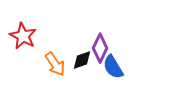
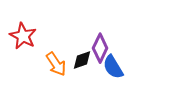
orange arrow: moved 1 px right
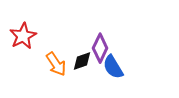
red star: rotated 16 degrees clockwise
black diamond: moved 1 px down
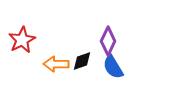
red star: moved 1 px left, 4 px down
purple diamond: moved 8 px right, 7 px up
orange arrow: rotated 125 degrees clockwise
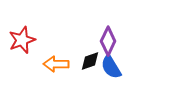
red star: rotated 8 degrees clockwise
black diamond: moved 8 px right
blue semicircle: moved 2 px left
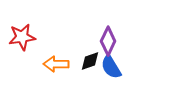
red star: moved 3 px up; rotated 12 degrees clockwise
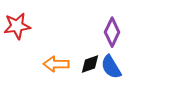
red star: moved 5 px left, 11 px up
purple diamond: moved 4 px right, 9 px up
black diamond: moved 3 px down
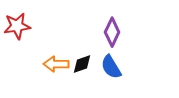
black diamond: moved 8 px left
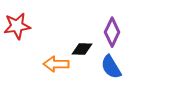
black diamond: moved 15 px up; rotated 20 degrees clockwise
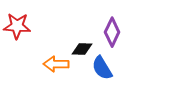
red star: rotated 12 degrees clockwise
blue semicircle: moved 9 px left, 1 px down
